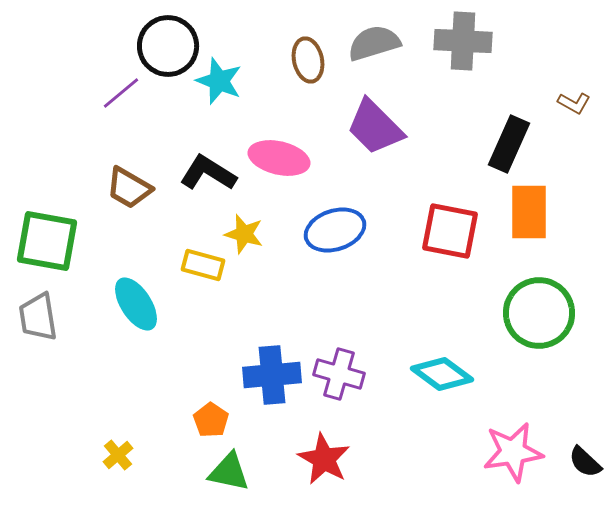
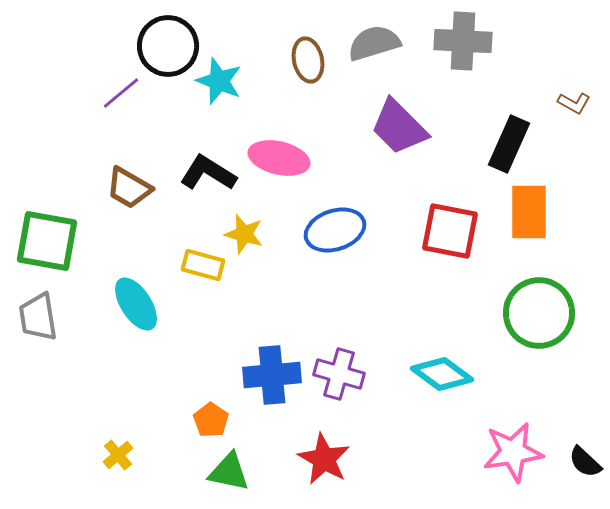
purple trapezoid: moved 24 px right
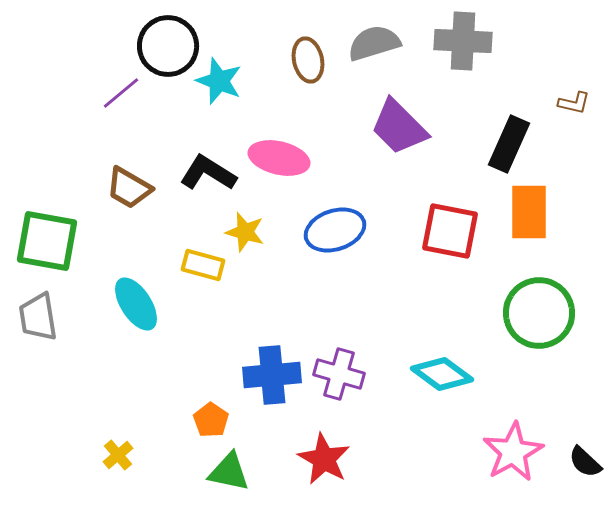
brown L-shape: rotated 16 degrees counterclockwise
yellow star: moved 1 px right, 2 px up
pink star: rotated 20 degrees counterclockwise
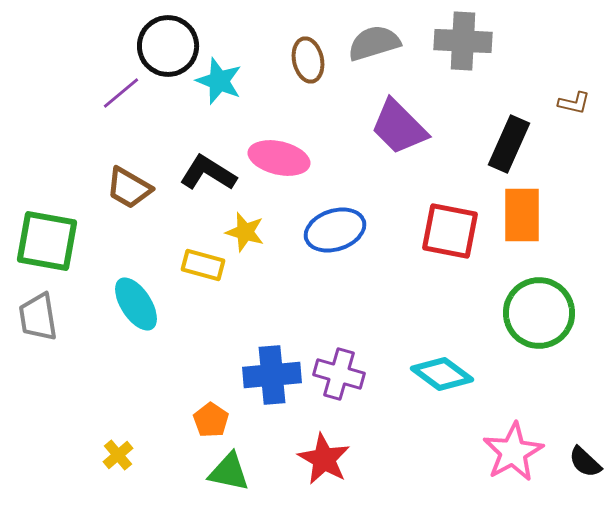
orange rectangle: moved 7 px left, 3 px down
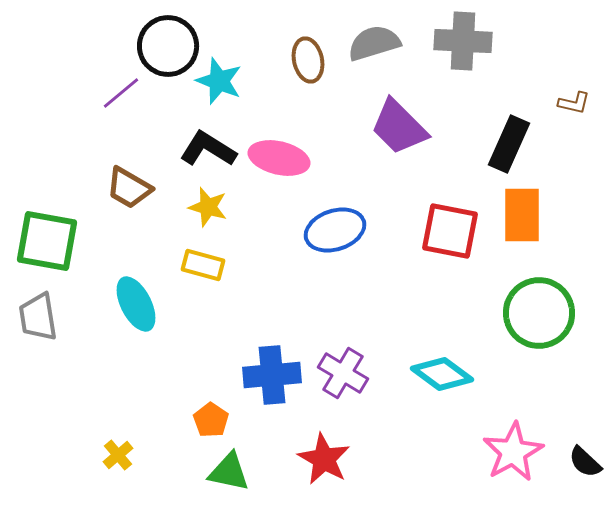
black L-shape: moved 24 px up
yellow star: moved 37 px left, 25 px up
cyan ellipse: rotated 6 degrees clockwise
purple cross: moved 4 px right, 1 px up; rotated 15 degrees clockwise
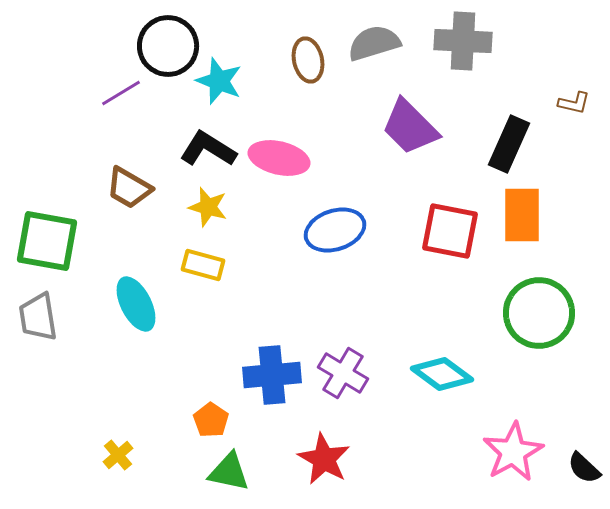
purple line: rotated 9 degrees clockwise
purple trapezoid: moved 11 px right
black semicircle: moved 1 px left, 6 px down
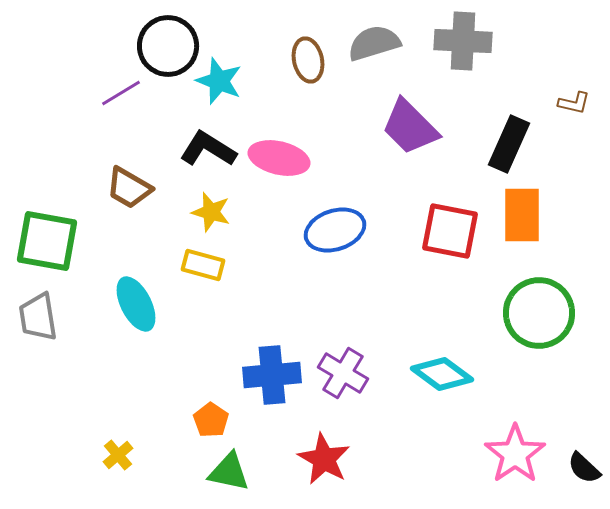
yellow star: moved 3 px right, 5 px down
pink star: moved 2 px right, 2 px down; rotated 6 degrees counterclockwise
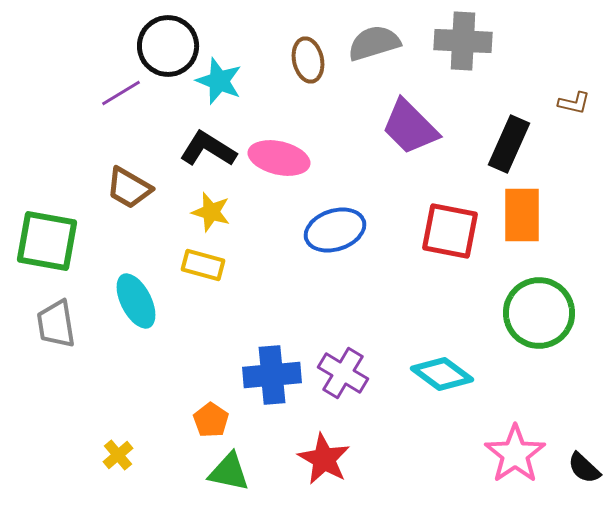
cyan ellipse: moved 3 px up
gray trapezoid: moved 18 px right, 7 px down
